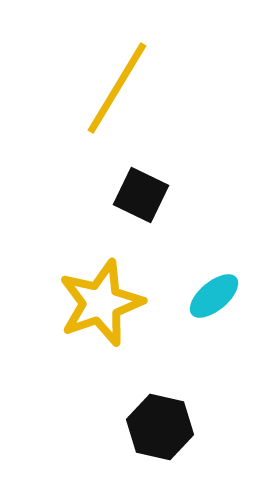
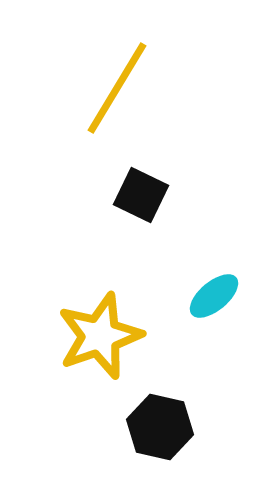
yellow star: moved 1 px left, 33 px down
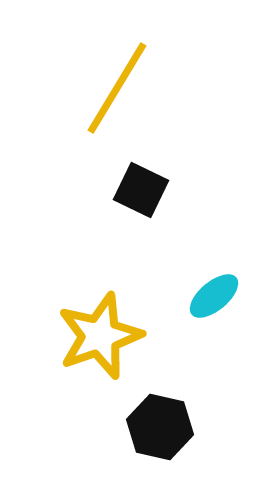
black square: moved 5 px up
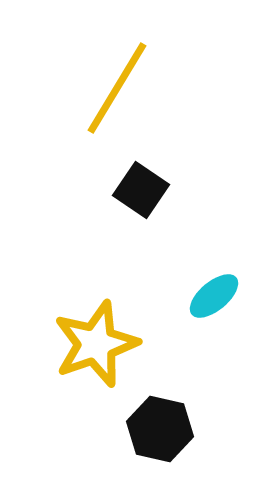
black square: rotated 8 degrees clockwise
yellow star: moved 4 px left, 8 px down
black hexagon: moved 2 px down
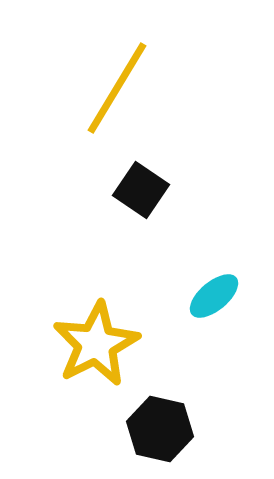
yellow star: rotated 8 degrees counterclockwise
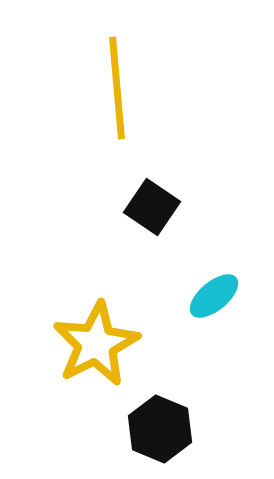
yellow line: rotated 36 degrees counterclockwise
black square: moved 11 px right, 17 px down
black hexagon: rotated 10 degrees clockwise
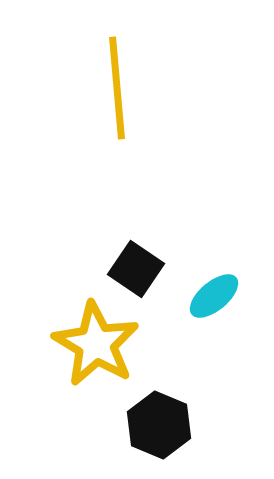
black square: moved 16 px left, 62 px down
yellow star: rotated 14 degrees counterclockwise
black hexagon: moved 1 px left, 4 px up
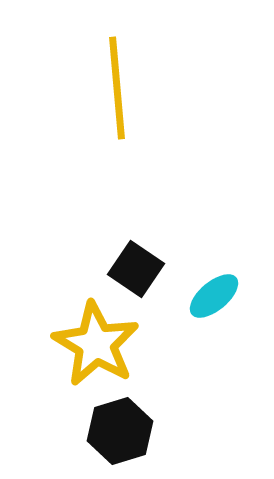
black hexagon: moved 39 px left, 6 px down; rotated 20 degrees clockwise
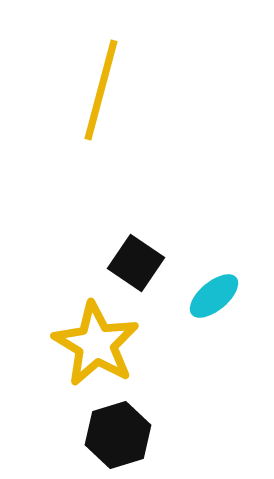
yellow line: moved 16 px left, 2 px down; rotated 20 degrees clockwise
black square: moved 6 px up
black hexagon: moved 2 px left, 4 px down
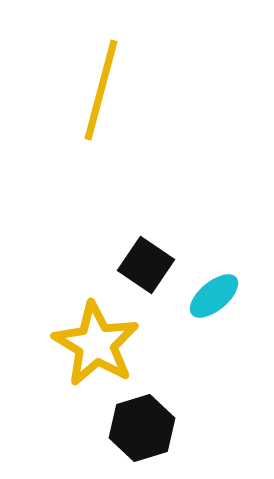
black square: moved 10 px right, 2 px down
black hexagon: moved 24 px right, 7 px up
